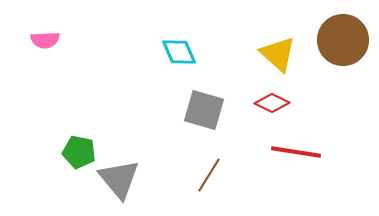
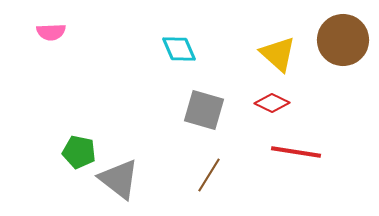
pink semicircle: moved 6 px right, 8 px up
cyan diamond: moved 3 px up
gray triangle: rotated 12 degrees counterclockwise
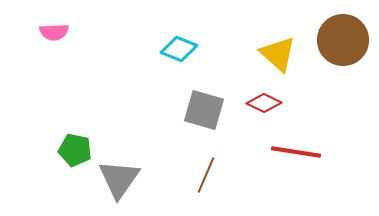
pink semicircle: moved 3 px right
cyan diamond: rotated 45 degrees counterclockwise
red diamond: moved 8 px left
green pentagon: moved 4 px left, 2 px up
brown line: moved 3 px left; rotated 9 degrees counterclockwise
gray triangle: rotated 27 degrees clockwise
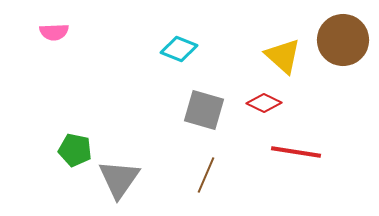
yellow triangle: moved 5 px right, 2 px down
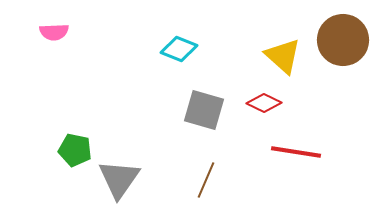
brown line: moved 5 px down
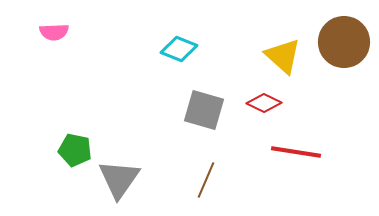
brown circle: moved 1 px right, 2 px down
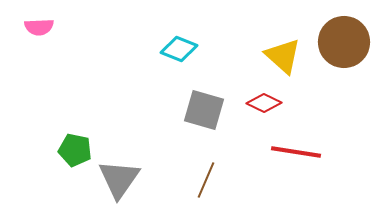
pink semicircle: moved 15 px left, 5 px up
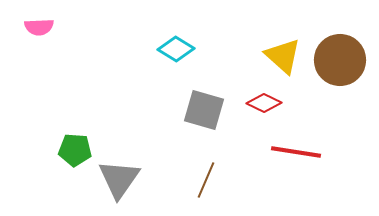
brown circle: moved 4 px left, 18 px down
cyan diamond: moved 3 px left; rotated 9 degrees clockwise
green pentagon: rotated 8 degrees counterclockwise
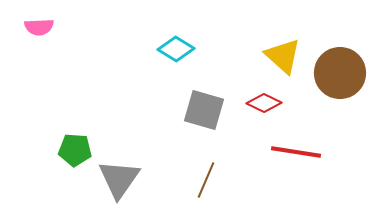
brown circle: moved 13 px down
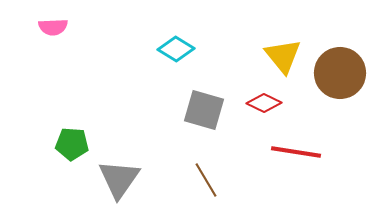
pink semicircle: moved 14 px right
yellow triangle: rotated 9 degrees clockwise
green pentagon: moved 3 px left, 6 px up
brown line: rotated 54 degrees counterclockwise
